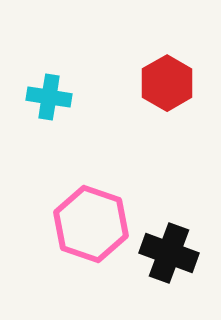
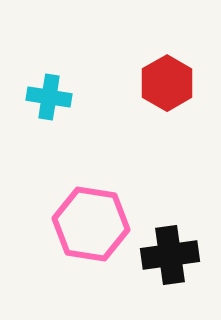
pink hexagon: rotated 10 degrees counterclockwise
black cross: moved 1 px right, 2 px down; rotated 28 degrees counterclockwise
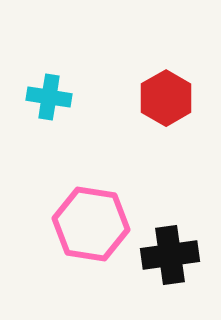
red hexagon: moved 1 px left, 15 px down
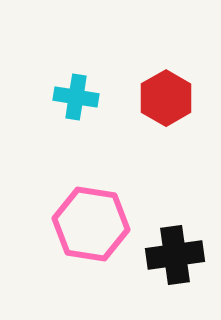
cyan cross: moved 27 px right
black cross: moved 5 px right
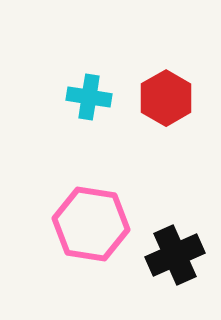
cyan cross: moved 13 px right
black cross: rotated 16 degrees counterclockwise
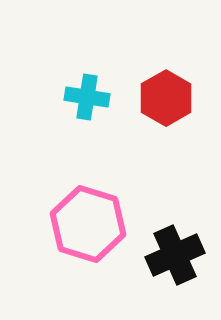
cyan cross: moved 2 px left
pink hexagon: moved 3 px left; rotated 8 degrees clockwise
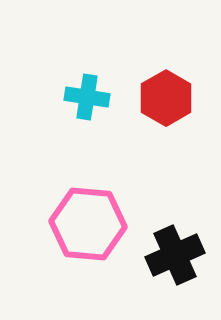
pink hexagon: rotated 12 degrees counterclockwise
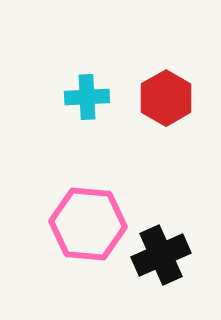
cyan cross: rotated 12 degrees counterclockwise
black cross: moved 14 px left
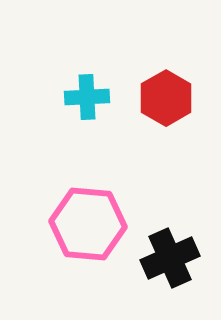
black cross: moved 9 px right, 3 px down
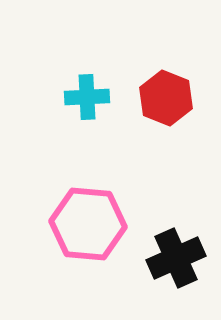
red hexagon: rotated 8 degrees counterclockwise
black cross: moved 6 px right
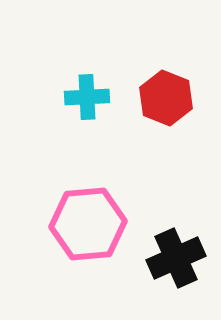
pink hexagon: rotated 10 degrees counterclockwise
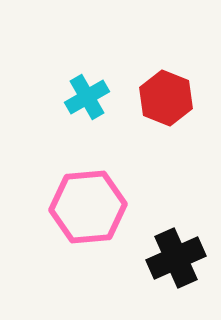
cyan cross: rotated 27 degrees counterclockwise
pink hexagon: moved 17 px up
